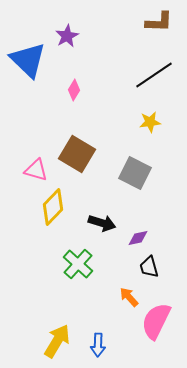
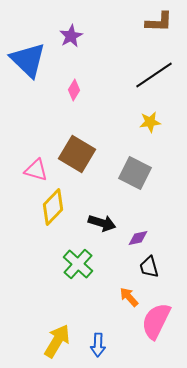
purple star: moved 4 px right
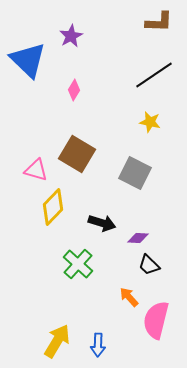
yellow star: rotated 20 degrees clockwise
purple diamond: rotated 15 degrees clockwise
black trapezoid: moved 2 px up; rotated 30 degrees counterclockwise
pink semicircle: moved 1 px up; rotated 12 degrees counterclockwise
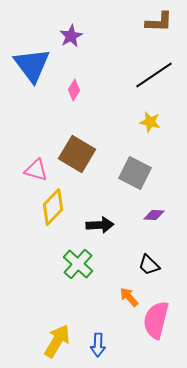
blue triangle: moved 4 px right, 5 px down; rotated 9 degrees clockwise
black arrow: moved 2 px left, 2 px down; rotated 20 degrees counterclockwise
purple diamond: moved 16 px right, 23 px up
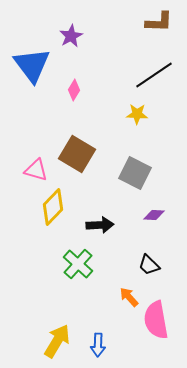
yellow star: moved 13 px left, 8 px up; rotated 10 degrees counterclockwise
pink semicircle: rotated 24 degrees counterclockwise
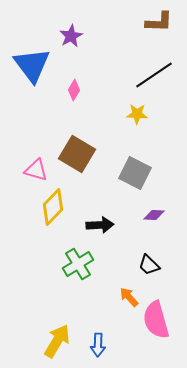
green cross: rotated 16 degrees clockwise
pink semicircle: rotated 6 degrees counterclockwise
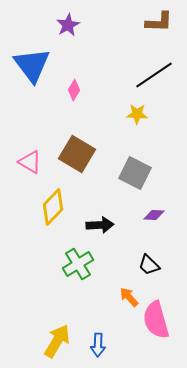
purple star: moved 3 px left, 11 px up
pink triangle: moved 6 px left, 8 px up; rotated 15 degrees clockwise
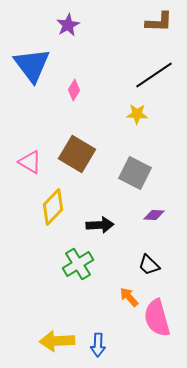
pink semicircle: moved 1 px right, 2 px up
yellow arrow: rotated 124 degrees counterclockwise
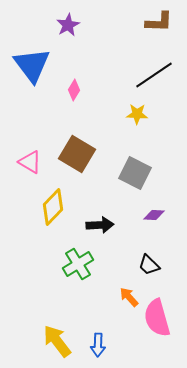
yellow arrow: rotated 56 degrees clockwise
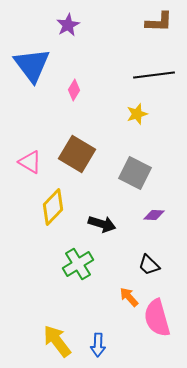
black line: rotated 27 degrees clockwise
yellow star: rotated 20 degrees counterclockwise
black arrow: moved 2 px right, 1 px up; rotated 20 degrees clockwise
